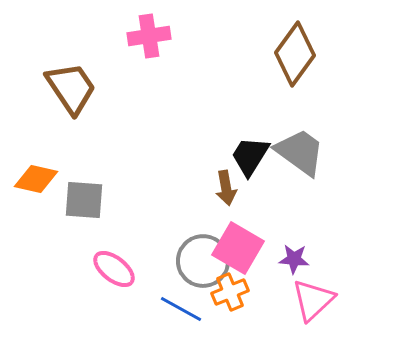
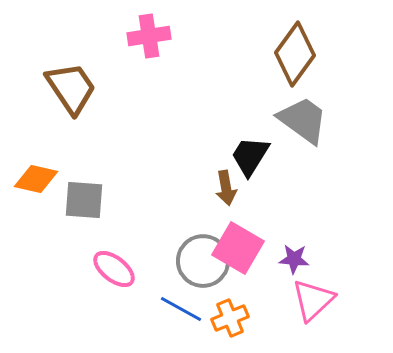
gray trapezoid: moved 3 px right, 32 px up
orange cross: moved 26 px down
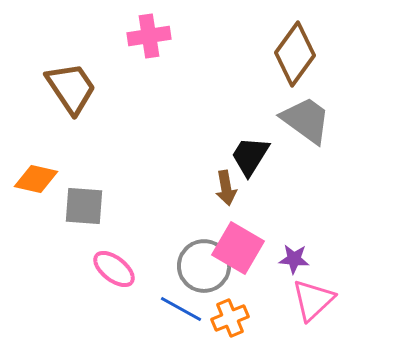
gray trapezoid: moved 3 px right
gray square: moved 6 px down
gray circle: moved 1 px right, 5 px down
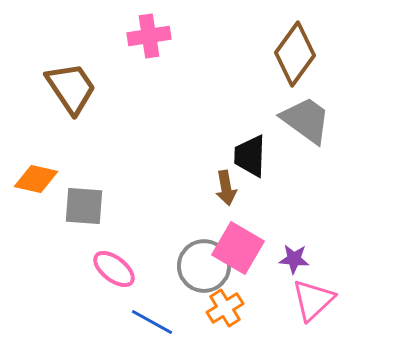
black trapezoid: rotated 30 degrees counterclockwise
blue line: moved 29 px left, 13 px down
orange cross: moved 5 px left, 10 px up; rotated 9 degrees counterclockwise
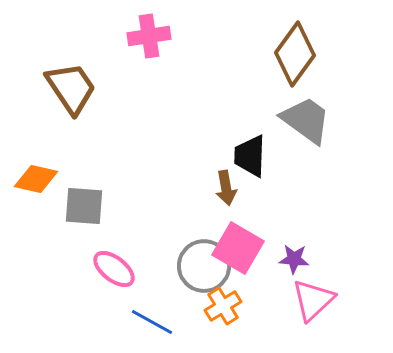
orange cross: moved 2 px left, 2 px up
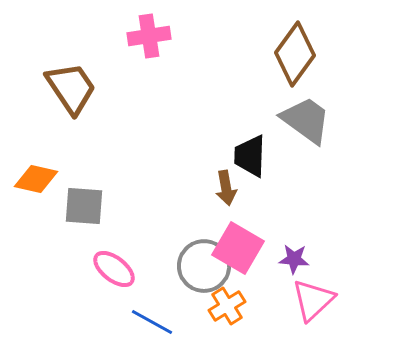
orange cross: moved 4 px right
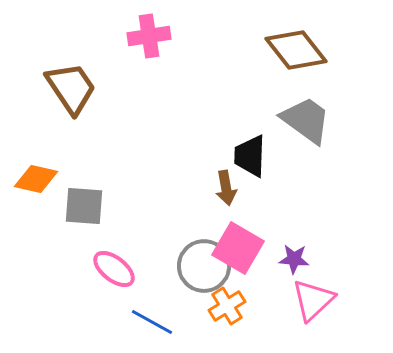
brown diamond: moved 1 px right, 4 px up; rotated 74 degrees counterclockwise
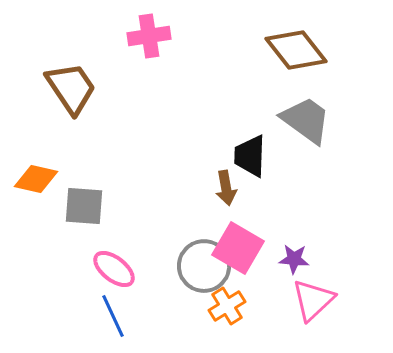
blue line: moved 39 px left, 6 px up; rotated 36 degrees clockwise
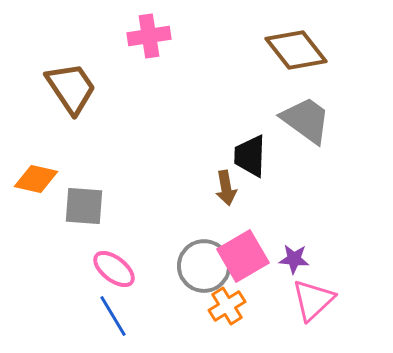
pink square: moved 5 px right, 8 px down; rotated 30 degrees clockwise
blue line: rotated 6 degrees counterclockwise
